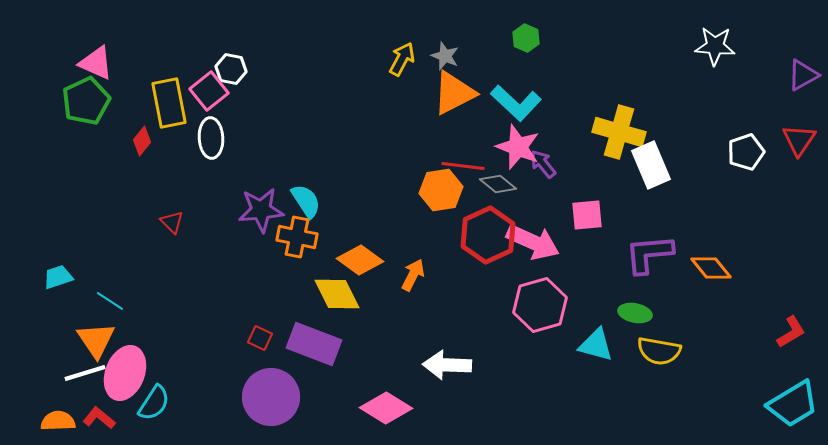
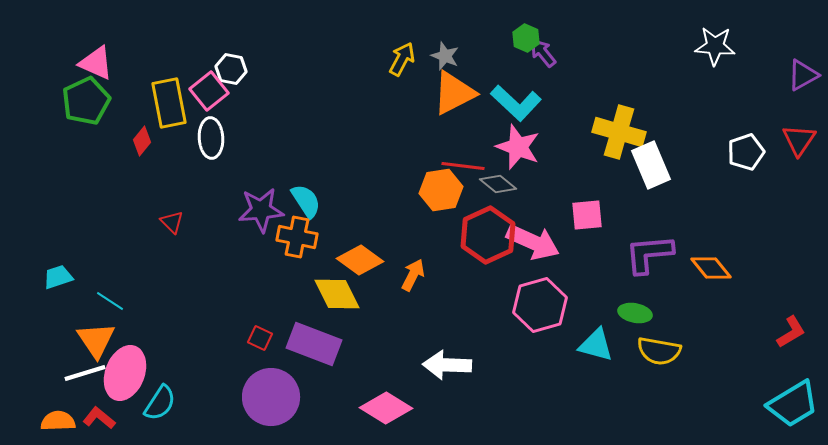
purple arrow at (543, 164): moved 111 px up
cyan semicircle at (154, 403): moved 6 px right
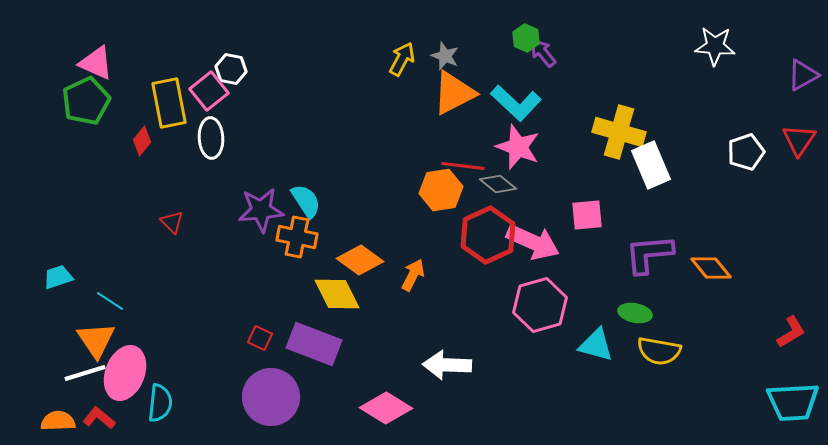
cyan semicircle at (160, 403): rotated 27 degrees counterclockwise
cyan trapezoid at (793, 404): moved 2 px up; rotated 28 degrees clockwise
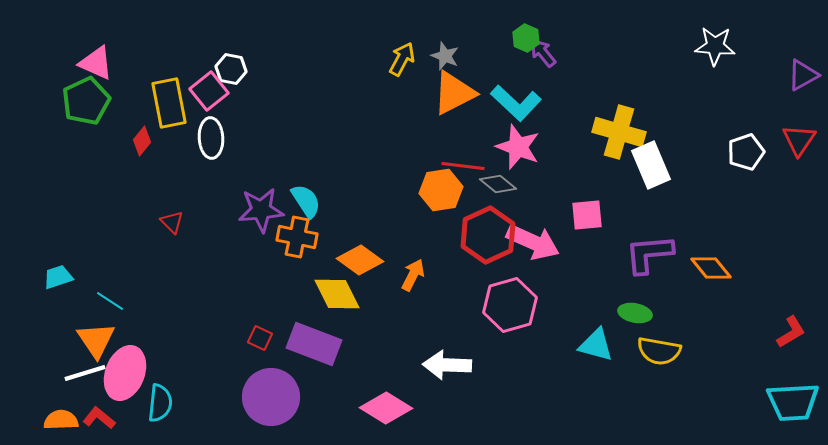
pink hexagon at (540, 305): moved 30 px left
orange semicircle at (58, 421): moved 3 px right, 1 px up
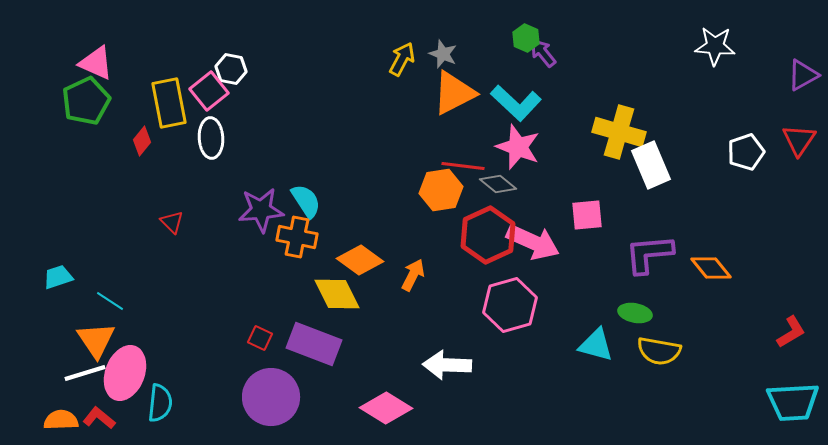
gray star at (445, 56): moved 2 px left, 2 px up
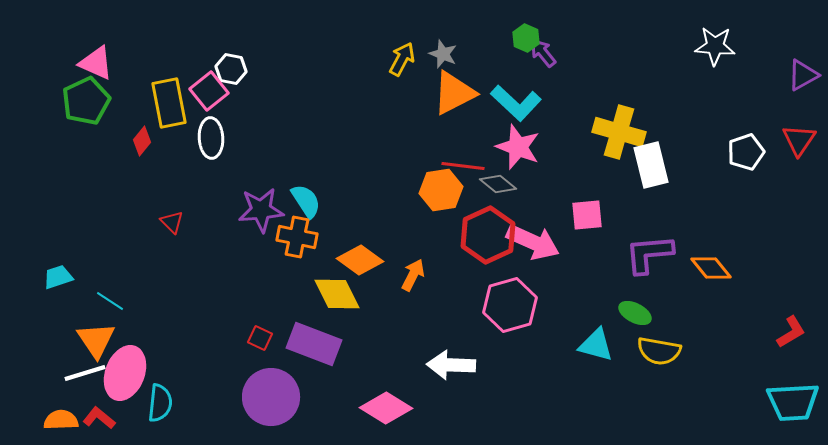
white rectangle at (651, 165): rotated 9 degrees clockwise
green ellipse at (635, 313): rotated 16 degrees clockwise
white arrow at (447, 365): moved 4 px right
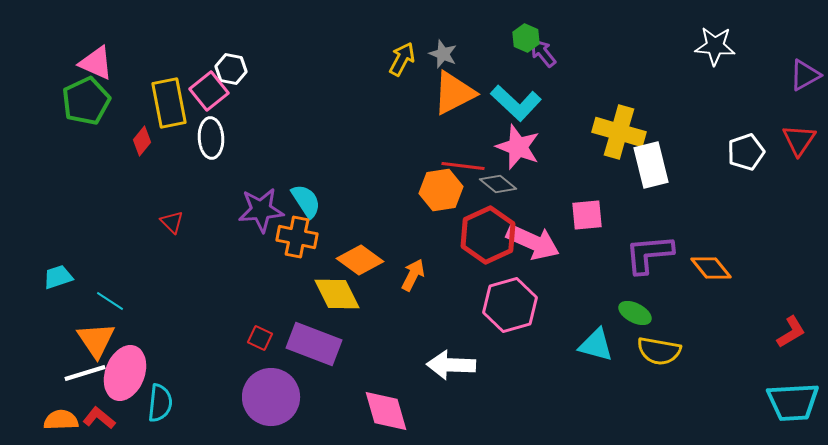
purple triangle at (803, 75): moved 2 px right
pink diamond at (386, 408): moved 3 px down; rotated 42 degrees clockwise
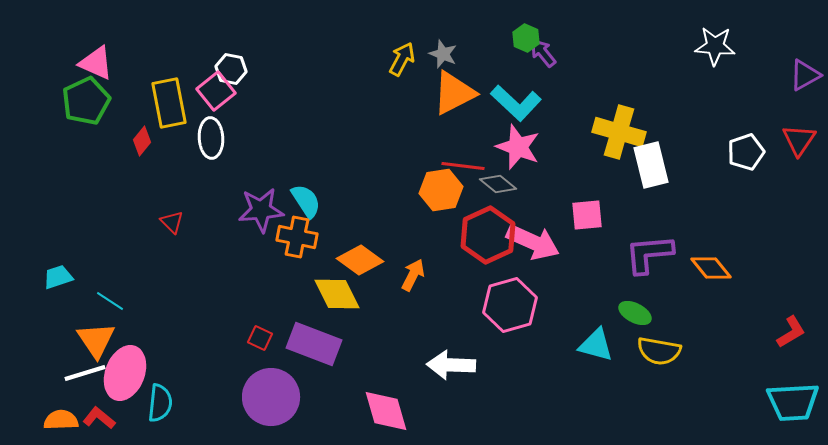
pink square at (209, 91): moved 7 px right
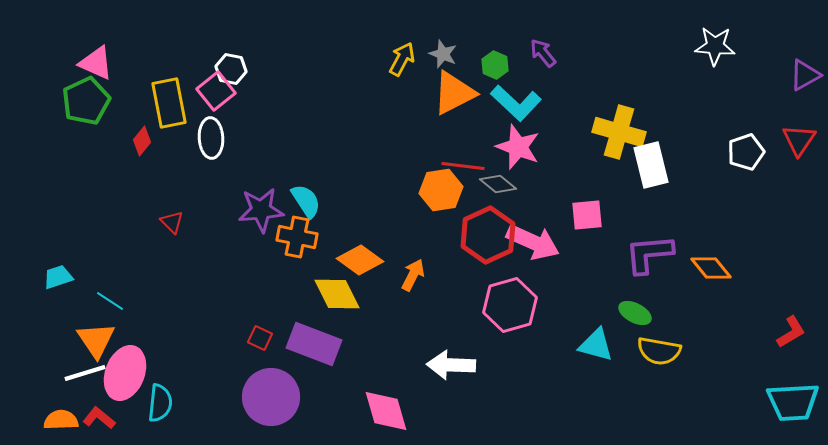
green hexagon at (526, 38): moved 31 px left, 27 px down
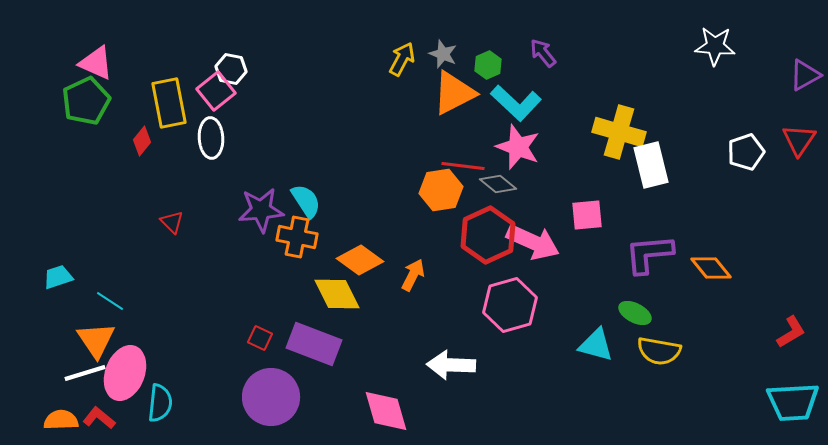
green hexagon at (495, 65): moved 7 px left; rotated 12 degrees clockwise
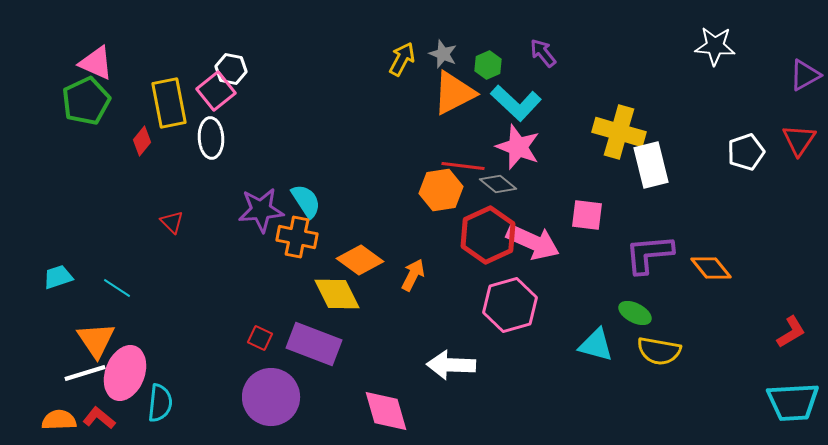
pink square at (587, 215): rotated 12 degrees clockwise
cyan line at (110, 301): moved 7 px right, 13 px up
orange semicircle at (61, 420): moved 2 px left
